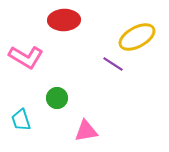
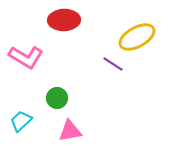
cyan trapezoid: moved 1 px down; rotated 65 degrees clockwise
pink triangle: moved 16 px left
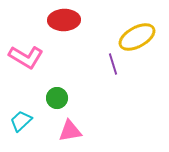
purple line: rotated 40 degrees clockwise
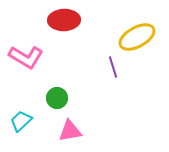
purple line: moved 3 px down
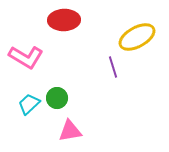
cyan trapezoid: moved 8 px right, 17 px up
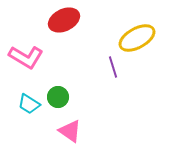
red ellipse: rotated 24 degrees counterclockwise
yellow ellipse: moved 1 px down
green circle: moved 1 px right, 1 px up
cyan trapezoid: rotated 105 degrees counterclockwise
pink triangle: rotated 45 degrees clockwise
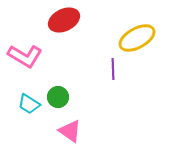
pink L-shape: moved 1 px left, 1 px up
purple line: moved 2 px down; rotated 15 degrees clockwise
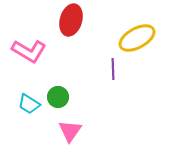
red ellipse: moved 7 px right; rotated 48 degrees counterclockwise
pink L-shape: moved 4 px right, 5 px up
pink triangle: rotated 30 degrees clockwise
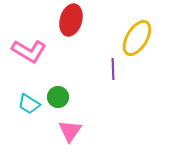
yellow ellipse: rotated 30 degrees counterclockwise
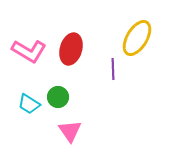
red ellipse: moved 29 px down
pink triangle: rotated 10 degrees counterclockwise
